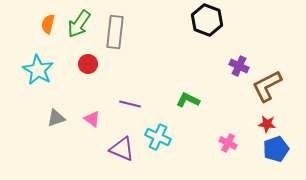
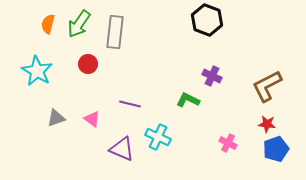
purple cross: moved 27 px left, 10 px down
cyan star: moved 1 px left, 1 px down
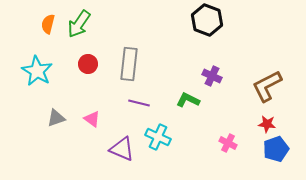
gray rectangle: moved 14 px right, 32 px down
purple line: moved 9 px right, 1 px up
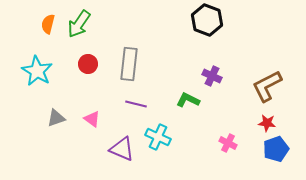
purple line: moved 3 px left, 1 px down
red star: moved 1 px up
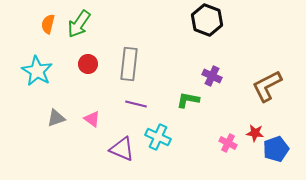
green L-shape: rotated 15 degrees counterclockwise
red star: moved 12 px left, 10 px down
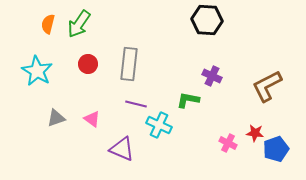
black hexagon: rotated 16 degrees counterclockwise
cyan cross: moved 1 px right, 12 px up
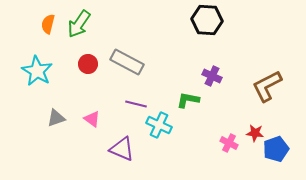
gray rectangle: moved 2 px left, 2 px up; rotated 68 degrees counterclockwise
pink cross: moved 1 px right
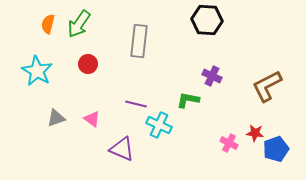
gray rectangle: moved 12 px right, 21 px up; rotated 68 degrees clockwise
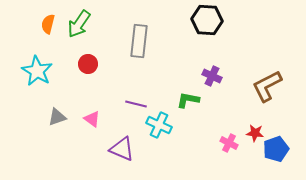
gray triangle: moved 1 px right, 1 px up
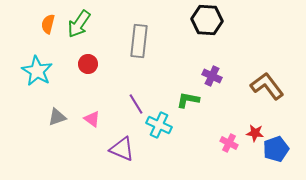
brown L-shape: rotated 80 degrees clockwise
purple line: rotated 45 degrees clockwise
